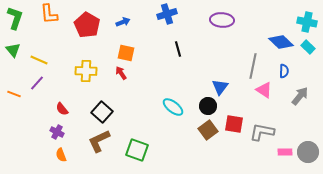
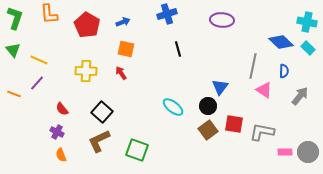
cyan rectangle: moved 1 px down
orange square: moved 4 px up
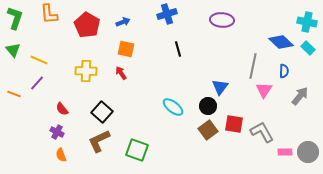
pink triangle: rotated 30 degrees clockwise
gray L-shape: rotated 50 degrees clockwise
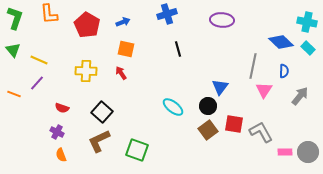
red semicircle: moved 1 px up; rotated 32 degrees counterclockwise
gray L-shape: moved 1 px left
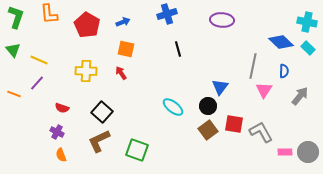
green L-shape: moved 1 px right, 1 px up
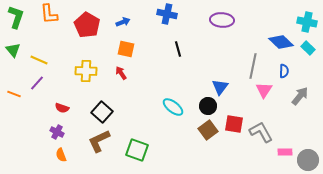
blue cross: rotated 30 degrees clockwise
gray circle: moved 8 px down
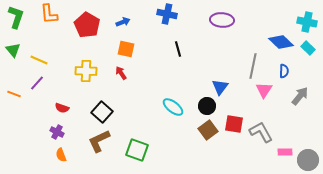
black circle: moved 1 px left
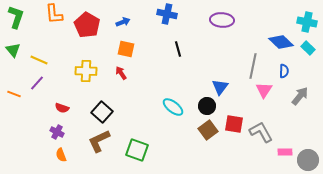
orange L-shape: moved 5 px right
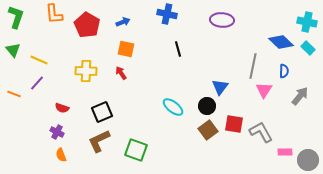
black square: rotated 25 degrees clockwise
green square: moved 1 px left
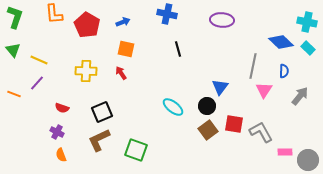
green L-shape: moved 1 px left
brown L-shape: moved 1 px up
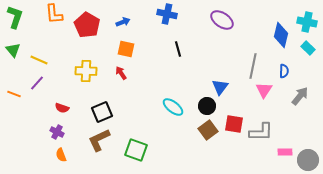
purple ellipse: rotated 30 degrees clockwise
blue diamond: moved 7 px up; rotated 60 degrees clockwise
gray L-shape: rotated 120 degrees clockwise
